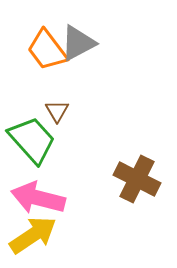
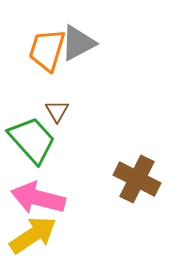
orange trapezoid: rotated 54 degrees clockwise
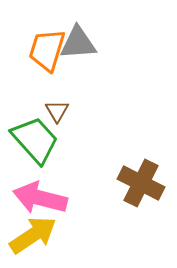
gray triangle: rotated 24 degrees clockwise
green trapezoid: moved 3 px right
brown cross: moved 4 px right, 4 px down
pink arrow: moved 2 px right
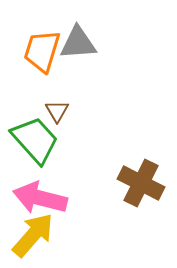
orange trapezoid: moved 5 px left, 1 px down
yellow arrow: rotated 15 degrees counterclockwise
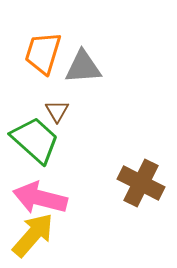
gray triangle: moved 5 px right, 24 px down
orange trapezoid: moved 1 px right, 2 px down
green trapezoid: rotated 6 degrees counterclockwise
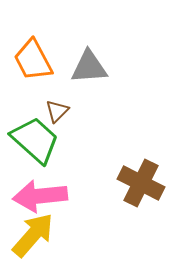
orange trapezoid: moved 10 px left, 7 px down; rotated 45 degrees counterclockwise
gray triangle: moved 6 px right
brown triangle: rotated 15 degrees clockwise
pink arrow: moved 2 px up; rotated 20 degrees counterclockwise
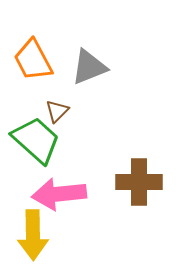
gray triangle: rotated 18 degrees counterclockwise
green trapezoid: moved 1 px right
brown cross: moved 2 px left, 1 px up; rotated 27 degrees counterclockwise
pink arrow: moved 19 px right, 2 px up
yellow arrow: rotated 138 degrees clockwise
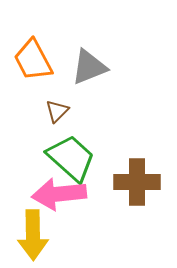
green trapezoid: moved 35 px right, 18 px down
brown cross: moved 2 px left
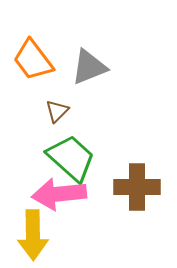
orange trapezoid: rotated 9 degrees counterclockwise
brown cross: moved 5 px down
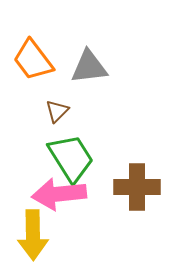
gray triangle: rotated 15 degrees clockwise
green trapezoid: rotated 16 degrees clockwise
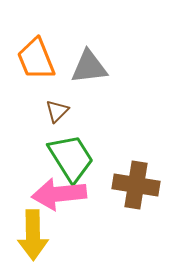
orange trapezoid: moved 3 px right, 1 px up; rotated 15 degrees clockwise
brown cross: moved 1 px left, 2 px up; rotated 9 degrees clockwise
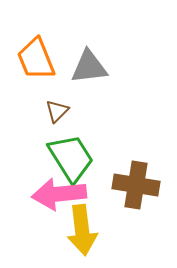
yellow arrow: moved 49 px right, 5 px up; rotated 6 degrees counterclockwise
